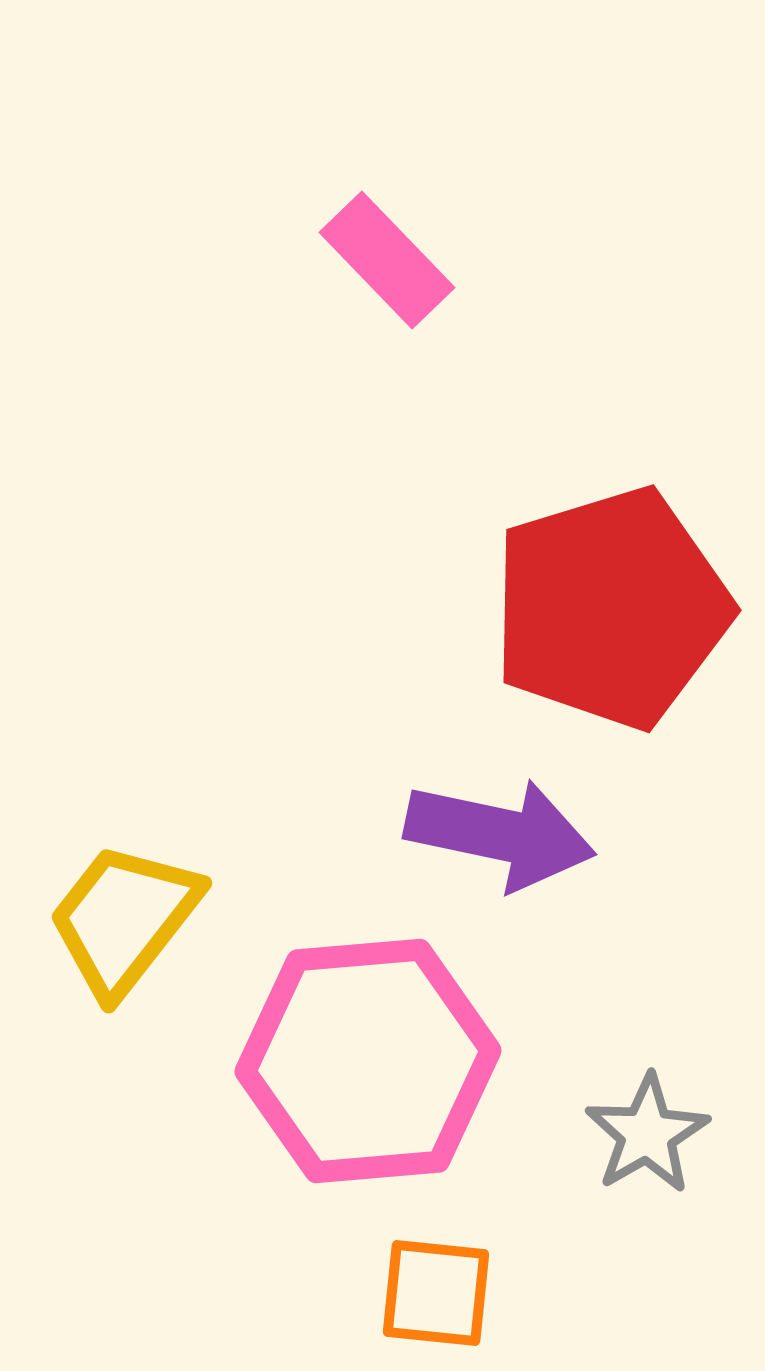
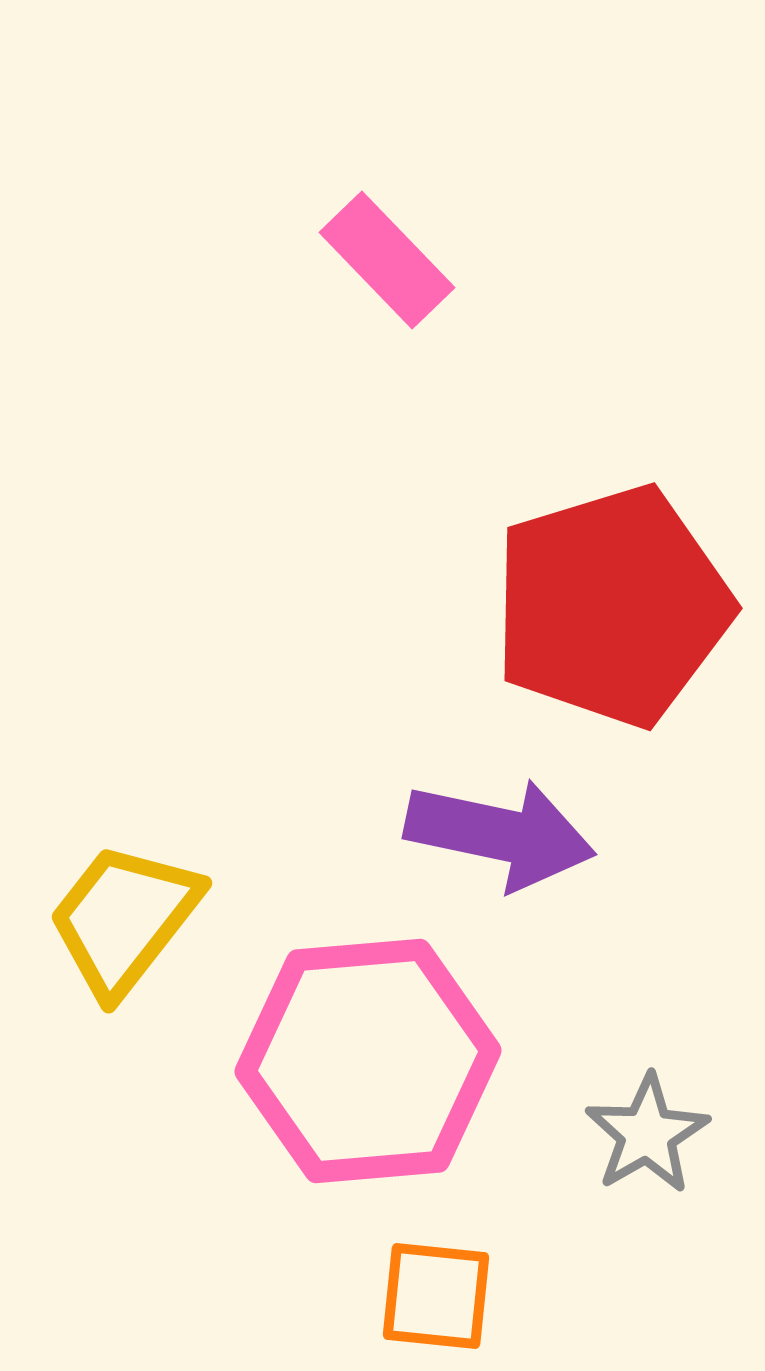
red pentagon: moved 1 px right, 2 px up
orange square: moved 3 px down
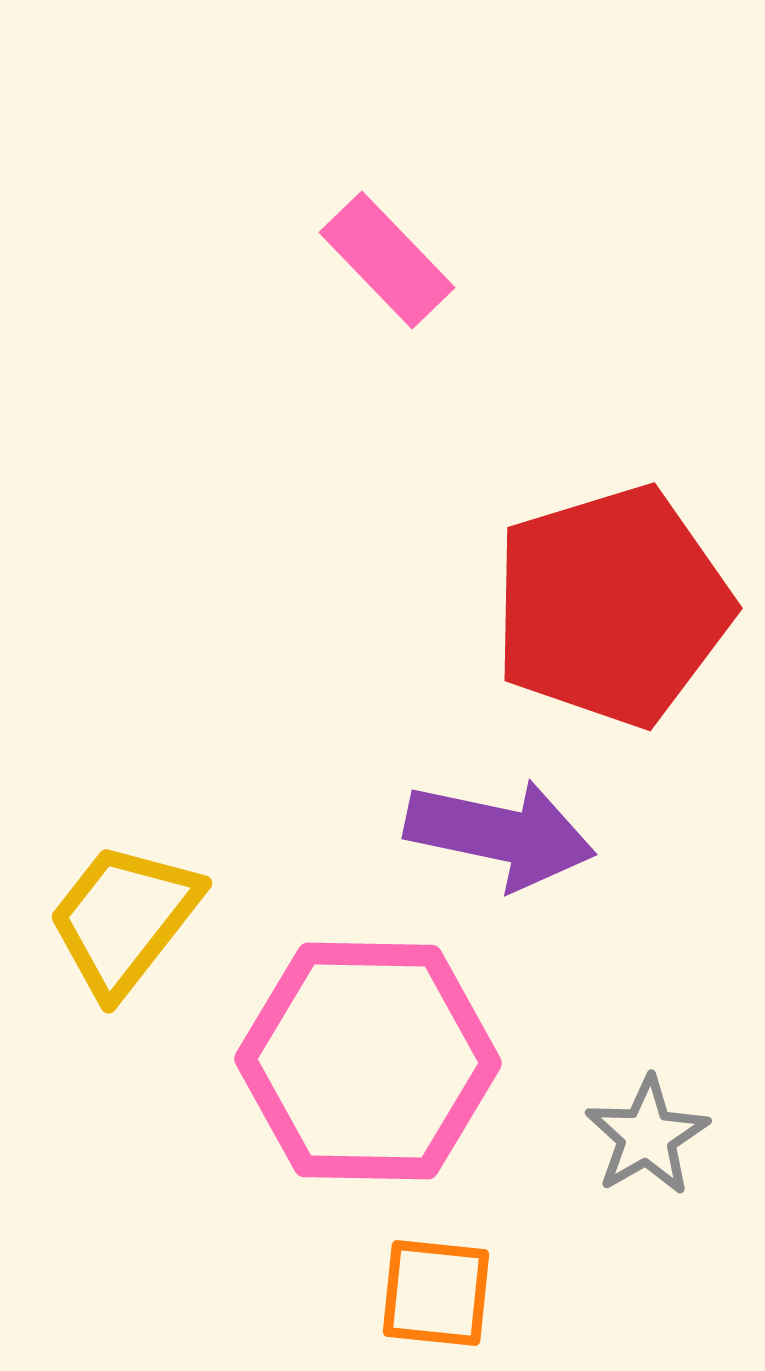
pink hexagon: rotated 6 degrees clockwise
gray star: moved 2 px down
orange square: moved 3 px up
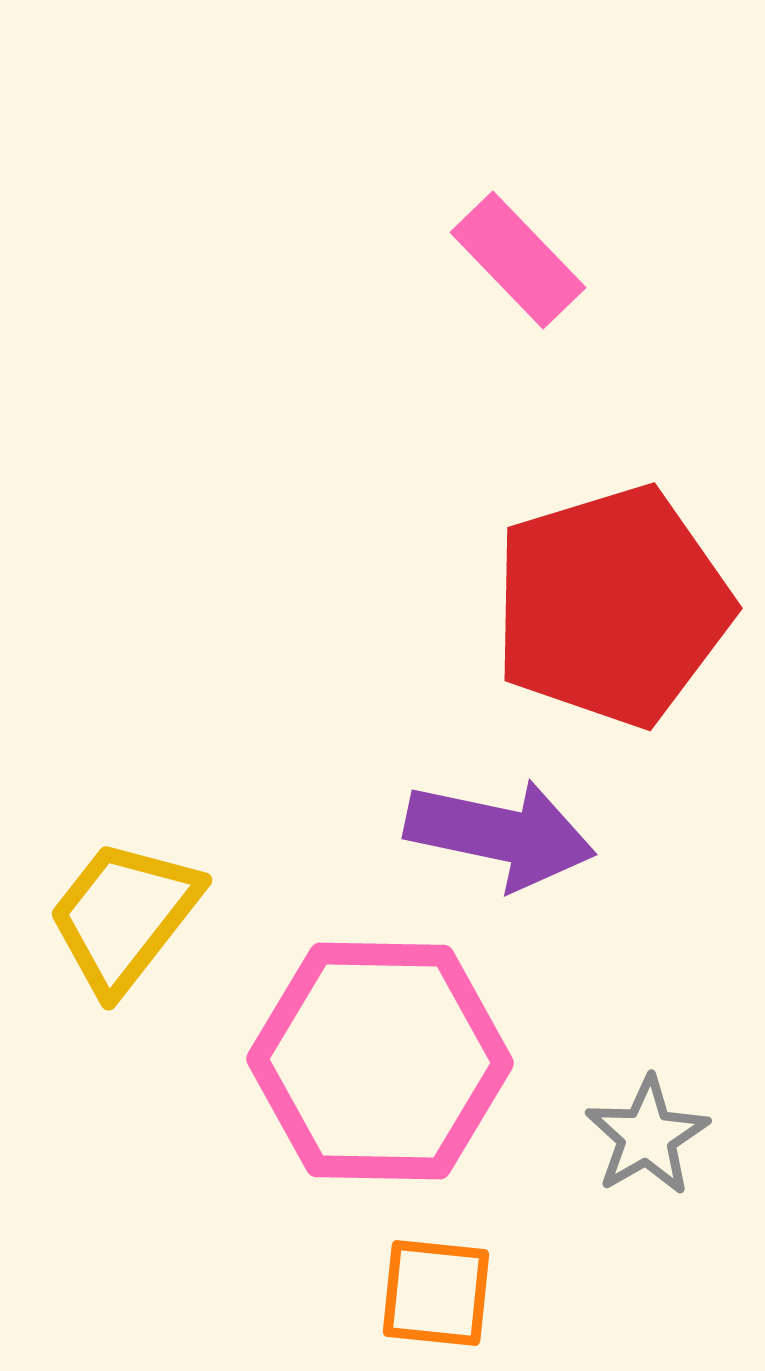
pink rectangle: moved 131 px right
yellow trapezoid: moved 3 px up
pink hexagon: moved 12 px right
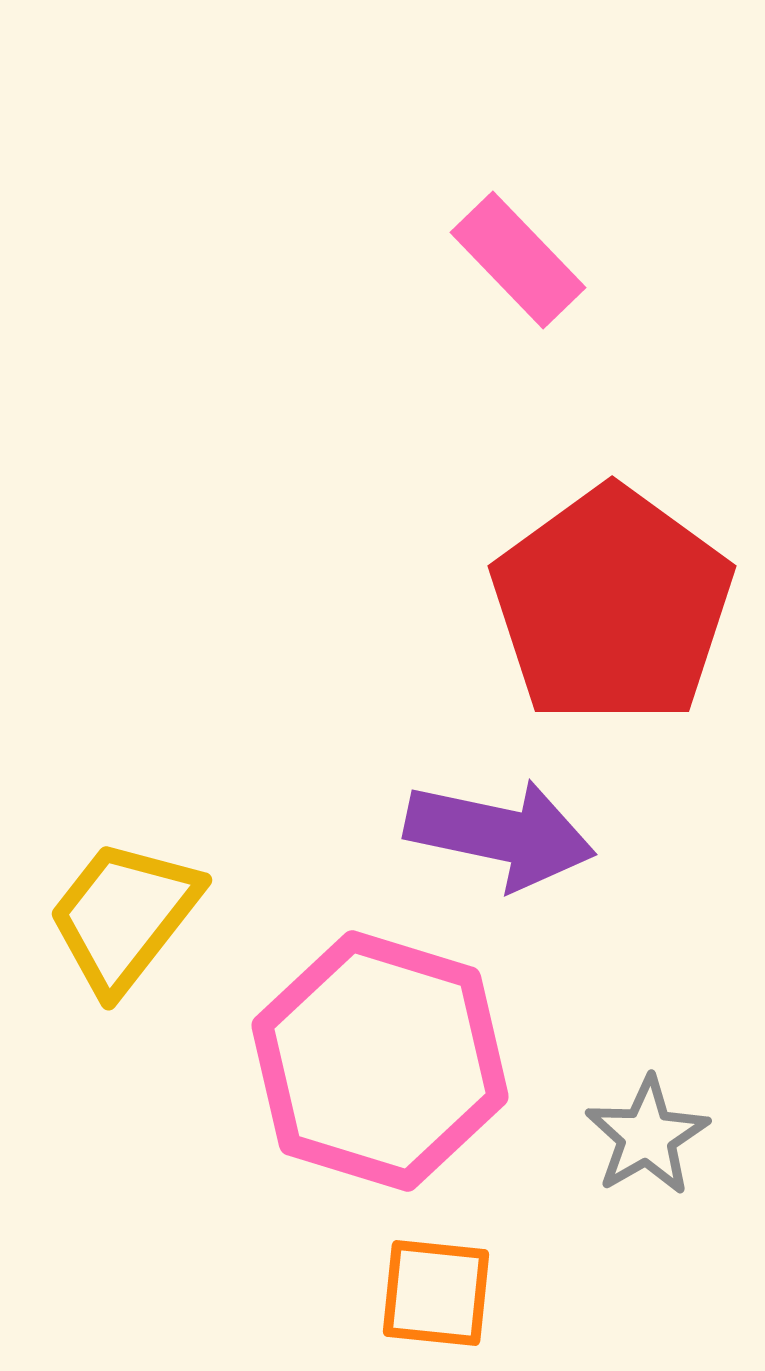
red pentagon: rotated 19 degrees counterclockwise
pink hexagon: rotated 16 degrees clockwise
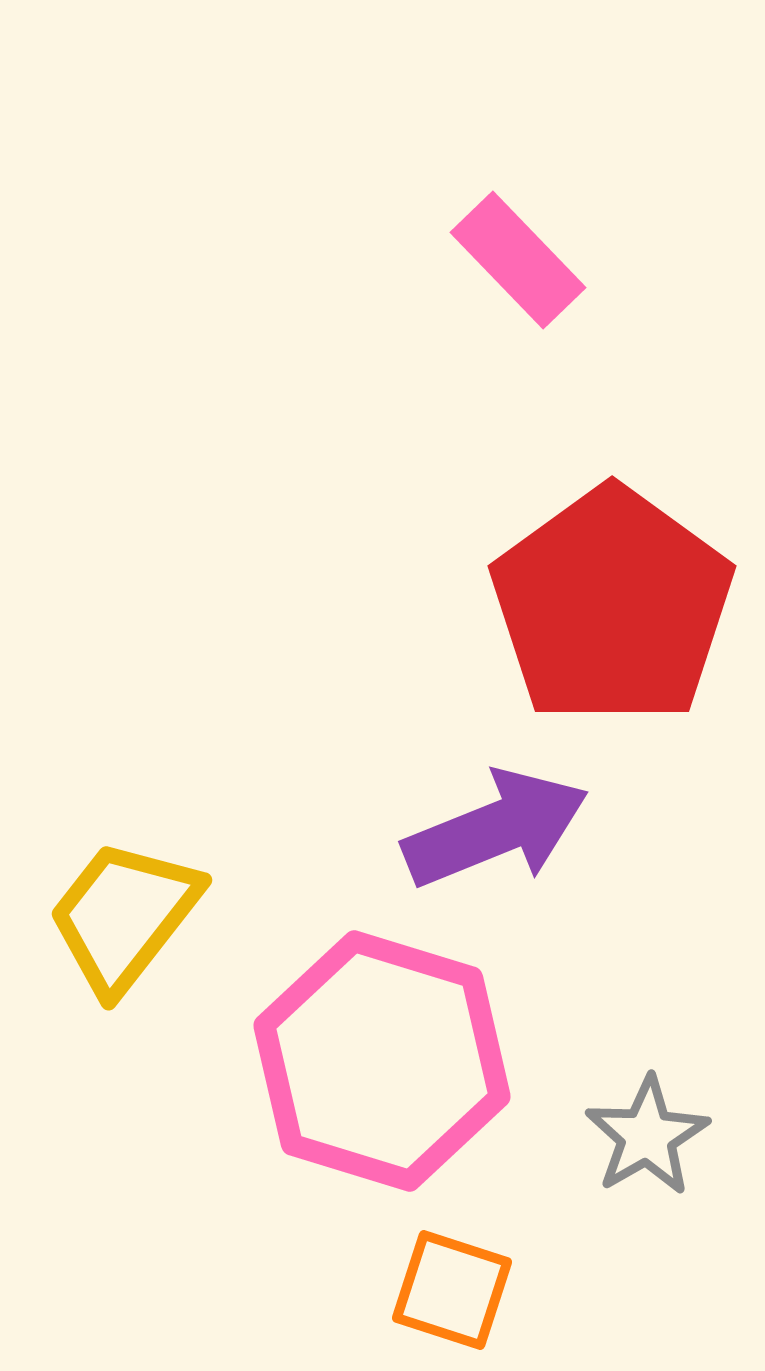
purple arrow: moved 4 px left, 5 px up; rotated 34 degrees counterclockwise
pink hexagon: moved 2 px right
orange square: moved 16 px right, 3 px up; rotated 12 degrees clockwise
